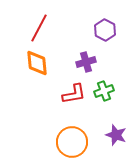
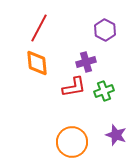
red L-shape: moved 7 px up
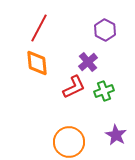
purple cross: moved 2 px right; rotated 24 degrees counterclockwise
red L-shape: rotated 15 degrees counterclockwise
purple star: rotated 10 degrees clockwise
orange circle: moved 3 px left
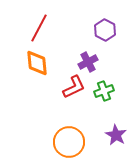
purple cross: rotated 12 degrees clockwise
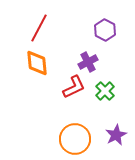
green cross: moved 1 px right; rotated 24 degrees counterclockwise
purple star: rotated 15 degrees clockwise
orange circle: moved 6 px right, 3 px up
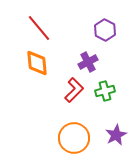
red line: rotated 68 degrees counterclockwise
red L-shape: moved 3 px down; rotated 20 degrees counterclockwise
green cross: rotated 30 degrees clockwise
orange circle: moved 1 px left, 1 px up
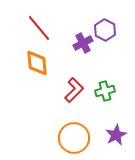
purple cross: moved 5 px left, 19 px up
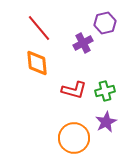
purple hexagon: moved 7 px up; rotated 20 degrees clockwise
red L-shape: rotated 60 degrees clockwise
purple star: moved 10 px left, 13 px up
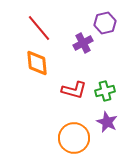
purple star: moved 1 px right; rotated 20 degrees counterclockwise
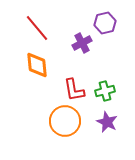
red line: moved 2 px left
purple cross: moved 1 px left
orange diamond: moved 2 px down
red L-shape: rotated 65 degrees clockwise
orange circle: moved 9 px left, 17 px up
